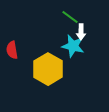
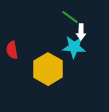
cyan star: moved 1 px right, 1 px down; rotated 10 degrees counterclockwise
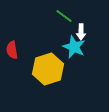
green line: moved 6 px left, 1 px up
cyan star: rotated 20 degrees clockwise
yellow hexagon: rotated 12 degrees clockwise
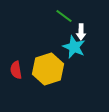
red semicircle: moved 4 px right, 20 px down
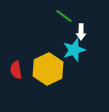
cyan star: moved 3 px down; rotated 30 degrees clockwise
yellow hexagon: rotated 8 degrees counterclockwise
